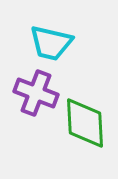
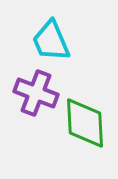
cyan trapezoid: moved 2 px up; rotated 54 degrees clockwise
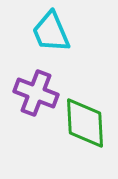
cyan trapezoid: moved 9 px up
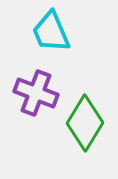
green diamond: rotated 34 degrees clockwise
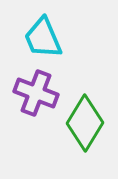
cyan trapezoid: moved 8 px left, 6 px down
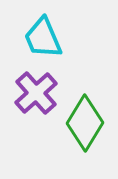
purple cross: rotated 27 degrees clockwise
